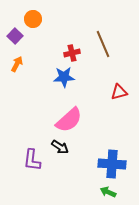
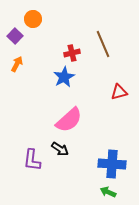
blue star: rotated 25 degrees counterclockwise
black arrow: moved 2 px down
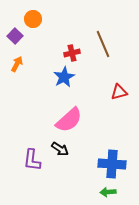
green arrow: rotated 28 degrees counterclockwise
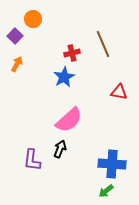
red triangle: rotated 24 degrees clockwise
black arrow: rotated 102 degrees counterclockwise
green arrow: moved 2 px left, 1 px up; rotated 35 degrees counterclockwise
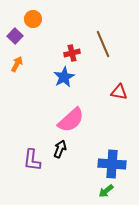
pink semicircle: moved 2 px right
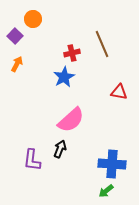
brown line: moved 1 px left
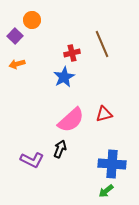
orange circle: moved 1 px left, 1 px down
orange arrow: rotated 133 degrees counterclockwise
red triangle: moved 15 px left, 22 px down; rotated 24 degrees counterclockwise
purple L-shape: rotated 70 degrees counterclockwise
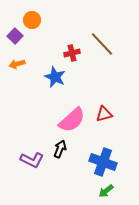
brown line: rotated 20 degrees counterclockwise
blue star: moved 9 px left; rotated 20 degrees counterclockwise
pink semicircle: moved 1 px right
blue cross: moved 9 px left, 2 px up; rotated 16 degrees clockwise
